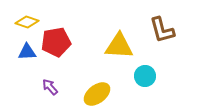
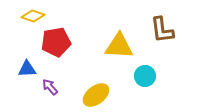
yellow diamond: moved 6 px right, 6 px up
brown L-shape: rotated 8 degrees clockwise
blue triangle: moved 17 px down
yellow ellipse: moved 1 px left, 1 px down
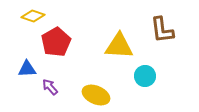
red pentagon: rotated 20 degrees counterclockwise
yellow ellipse: rotated 60 degrees clockwise
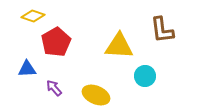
purple arrow: moved 4 px right, 1 px down
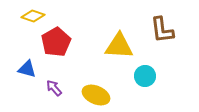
blue triangle: rotated 18 degrees clockwise
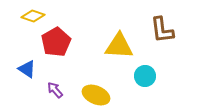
blue triangle: rotated 18 degrees clockwise
purple arrow: moved 1 px right, 2 px down
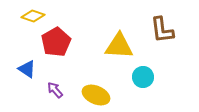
cyan circle: moved 2 px left, 1 px down
